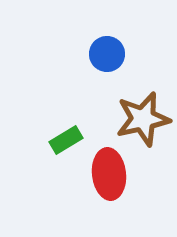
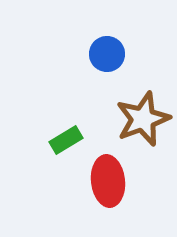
brown star: rotated 8 degrees counterclockwise
red ellipse: moved 1 px left, 7 px down
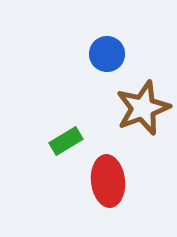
brown star: moved 11 px up
green rectangle: moved 1 px down
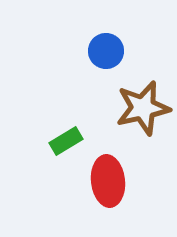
blue circle: moved 1 px left, 3 px up
brown star: rotated 8 degrees clockwise
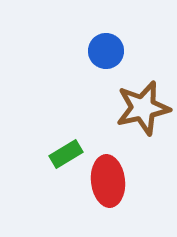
green rectangle: moved 13 px down
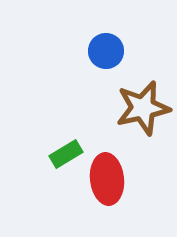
red ellipse: moved 1 px left, 2 px up
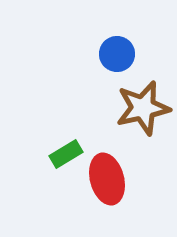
blue circle: moved 11 px right, 3 px down
red ellipse: rotated 9 degrees counterclockwise
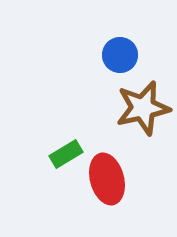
blue circle: moved 3 px right, 1 px down
